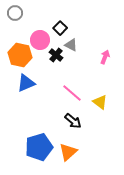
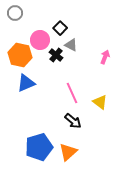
pink line: rotated 25 degrees clockwise
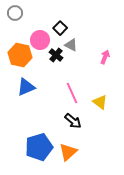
blue triangle: moved 4 px down
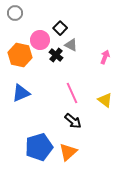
blue triangle: moved 5 px left, 6 px down
yellow triangle: moved 5 px right, 2 px up
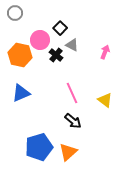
gray triangle: moved 1 px right
pink arrow: moved 5 px up
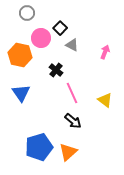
gray circle: moved 12 px right
pink circle: moved 1 px right, 2 px up
black cross: moved 15 px down
blue triangle: rotated 42 degrees counterclockwise
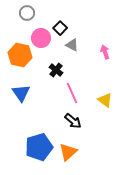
pink arrow: rotated 40 degrees counterclockwise
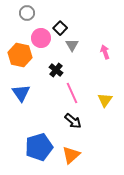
gray triangle: rotated 32 degrees clockwise
yellow triangle: rotated 28 degrees clockwise
orange triangle: moved 3 px right, 3 px down
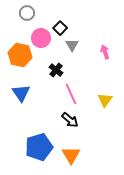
pink line: moved 1 px left, 1 px down
black arrow: moved 3 px left, 1 px up
orange triangle: rotated 18 degrees counterclockwise
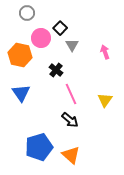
orange triangle: rotated 18 degrees counterclockwise
